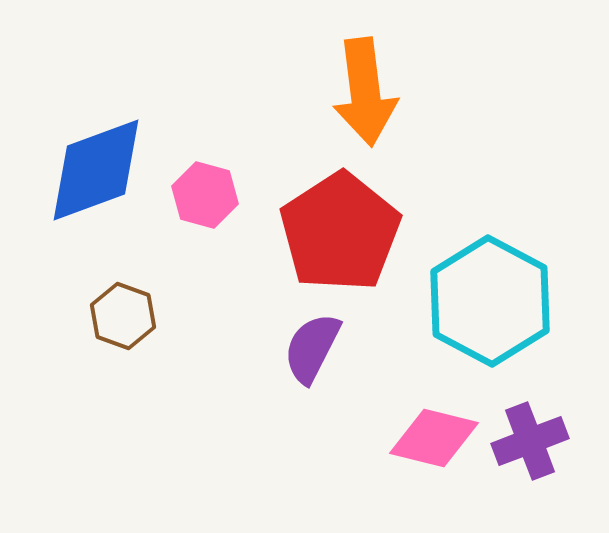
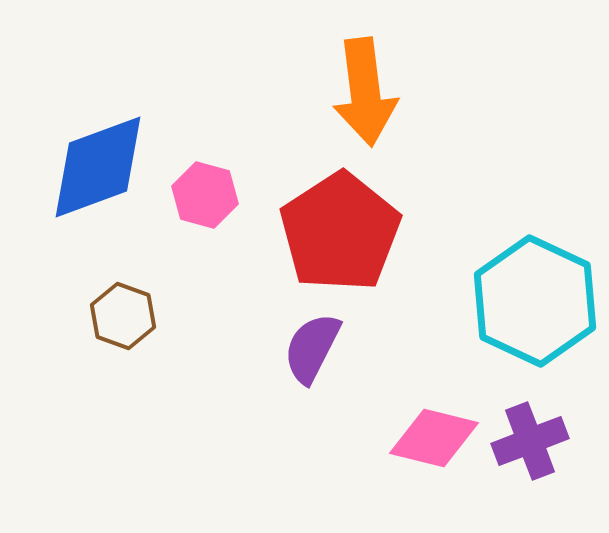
blue diamond: moved 2 px right, 3 px up
cyan hexagon: moved 45 px right; rotated 3 degrees counterclockwise
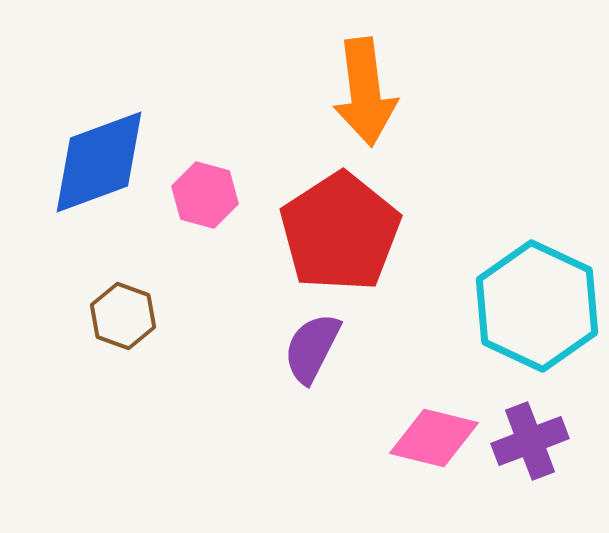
blue diamond: moved 1 px right, 5 px up
cyan hexagon: moved 2 px right, 5 px down
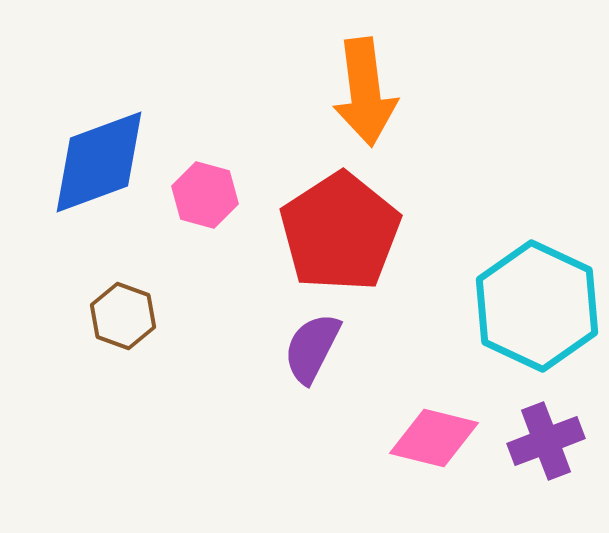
purple cross: moved 16 px right
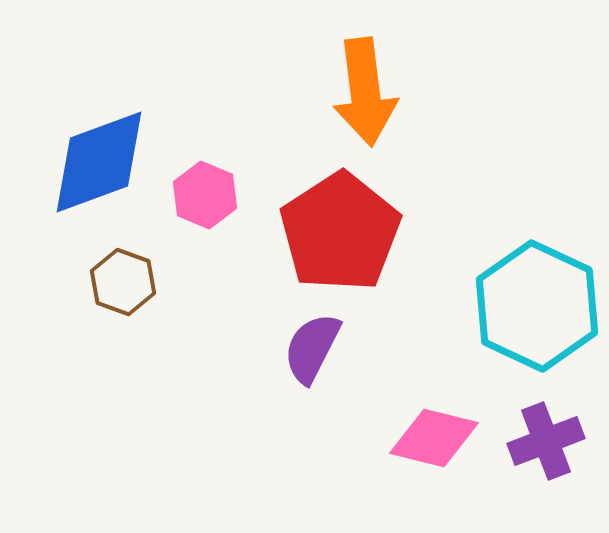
pink hexagon: rotated 8 degrees clockwise
brown hexagon: moved 34 px up
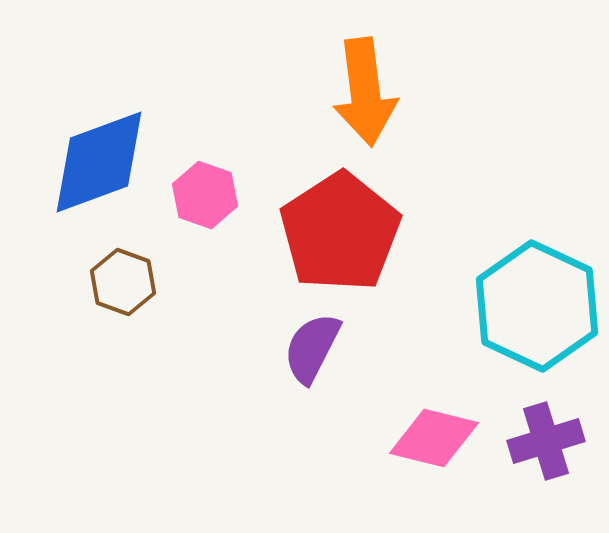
pink hexagon: rotated 4 degrees counterclockwise
purple cross: rotated 4 degrees clockwise
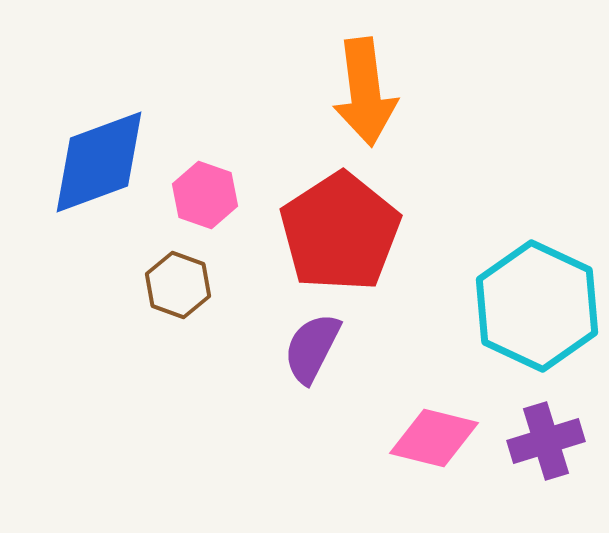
brown hexagon: moved 55 px right, 3 px down
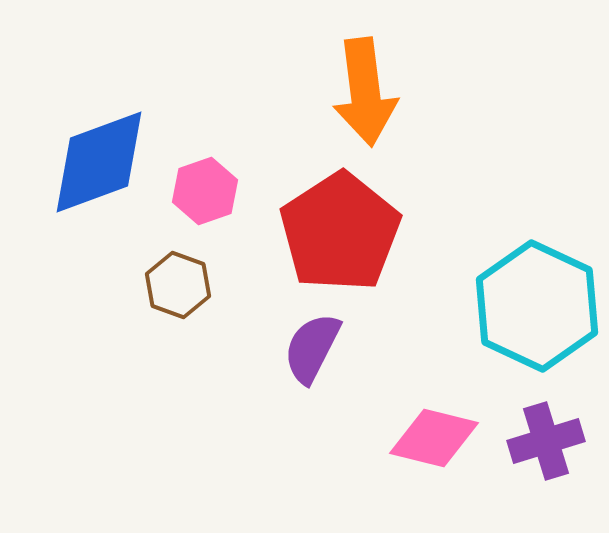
pink hexagon: moved 4 px up; rotated 22 degrees clockwise
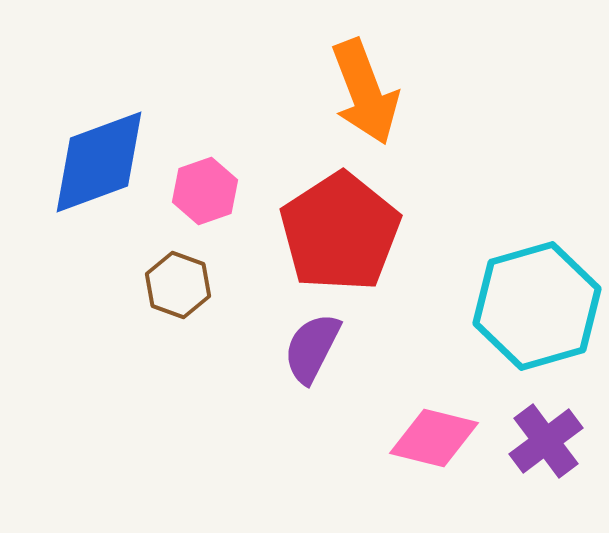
orange arrow: rotated 14 degrees counterclockwise
cyan hexagon: rotated 19 degrees clockwise
purple cross: rotated 20 degrees counterclockwise
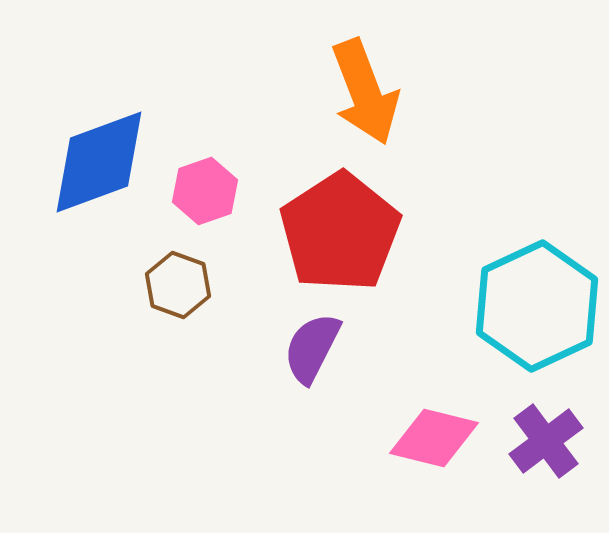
cyan hexagon: rotated 9 degrees counterclockwise
